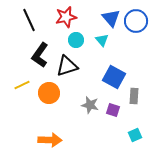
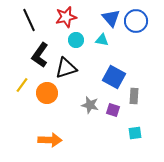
cyan triangle: rotated 40 degrees counterclockwise
black triangle: moved 1 px left, 2 px down
yellow line: rotated 28 degrees counterclockwise
orange circle: moved 2 px left
cyan square: moved 2 px up; rotated 16 degrees clockwise
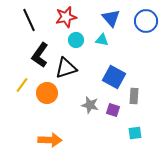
blue circle: moved 10 px right
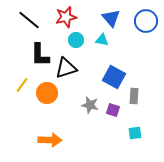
black line: rotated 25 degrees counterclockwise
black L-shape: rotated 35 degrees counterclockwise
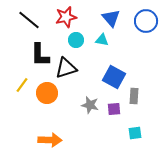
purple square: moved 1 px right, 1 px up; rotated 24 degrees counterclockwise
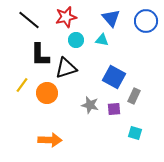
gray rectangle: rotated 21 degrees clockwise
cyan square: rotated 24 degrees clockwise
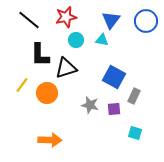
blue triangle: moved 2 px down; rotated 18 degrees clockwise
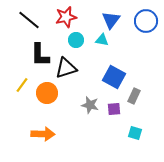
orange arrow: moved 7 px left, 6 px up
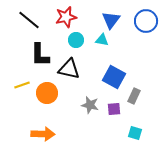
black triangle: moved 3 px right, 1 px down; rotated 30 degrees clockwise
yellow line: rotated 35 degrees clockwise
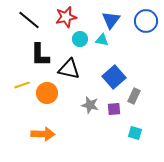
cyan circle: moved 4 px right, 1 px up
blue square: rotated 20 degrees clockwise
